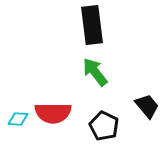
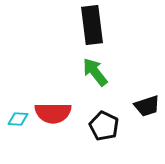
black trapezoid: rotated 112 degrees clockwise
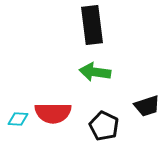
green arrow: rotated 44 degrees counterclockwise
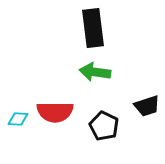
black rectangle: moved 1 px right, 3 px down
red semicircle: moved 2 px right, 1 px up
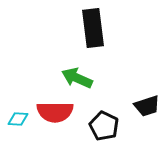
green arrow: moved 18 px left, 6 px down; rotated 16 degrees clockwise
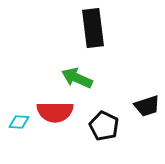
cyan diamond: moved 1 px right, 3 px down
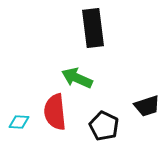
red semicircle: rotated 84 degrees clockwise
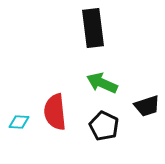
green arrow: moved 25 px right, 5 px down
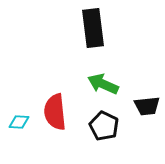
green arrow: moved 1 px right, 1 px down
black trapezoid: rotated 12 degrees clockwise
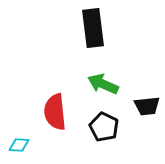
cyan diamond: moved 23 px down
black pentagon: moved 1 px down
